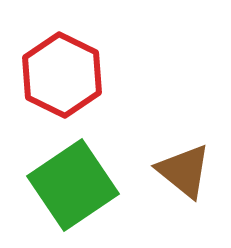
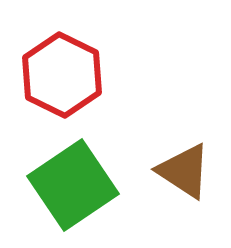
brown triangle: rotated 6 degrees counterclockwise
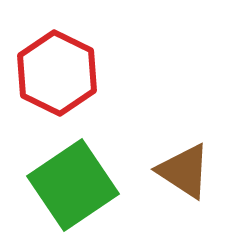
red hexagon: moved 5 px left, 2 px up
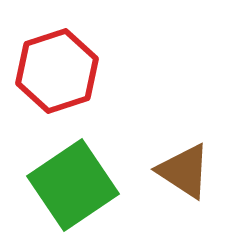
red hexagon: moved 2 px up; rotated 16 degrees clockwise
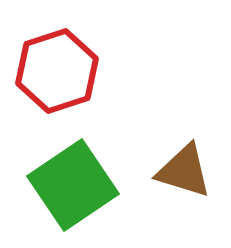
brown triangle: rotated 16 degrees counterclockwise
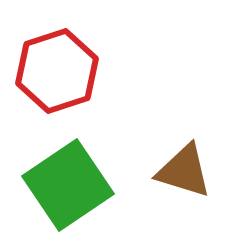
green square: moved 5 px left
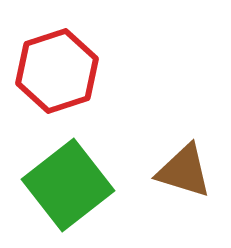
green square: rotated 4 degrees counterclockwise
